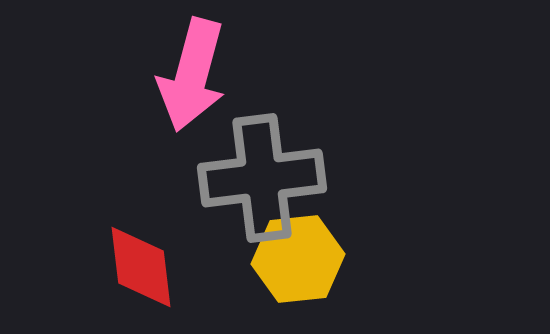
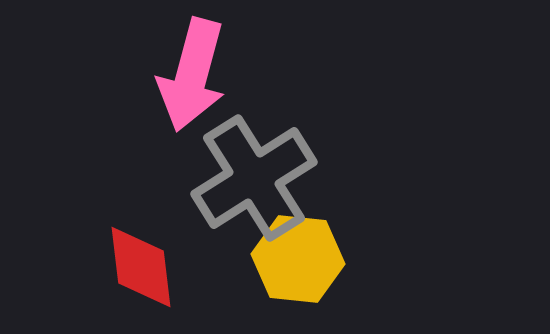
gray cross: moved 8 px left; rotated 25 degrees counterclockwise
yellow hexagon: rotated 12 degrees clockwise
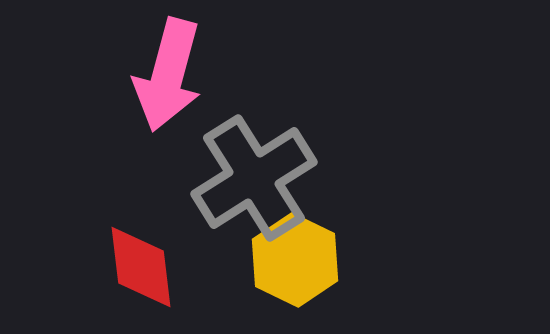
pink arrow: moved 24 px left
yellow hexagon: moved 3 px left, 1 px down; rotated 20 degrees clockwise
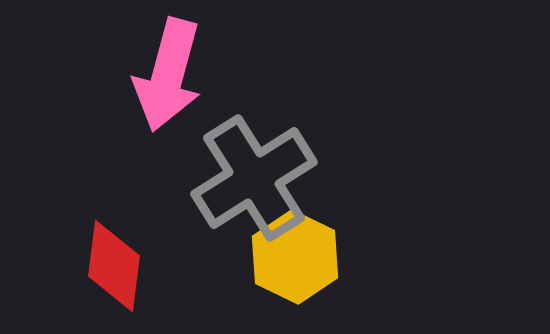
yellow hexagon: moved 3 px up
red diamond: moved 27 px left, 1 px up; rotated 14 degrees clockwise
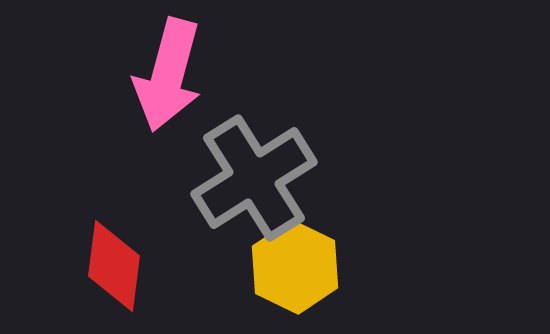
yellow hexagon: moved 10 px down
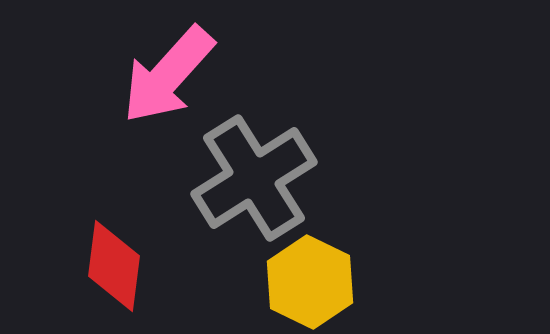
pink arrow: rotated 27 degrees clockwise
yellow hexagon: moved 15 px right, 15 px down
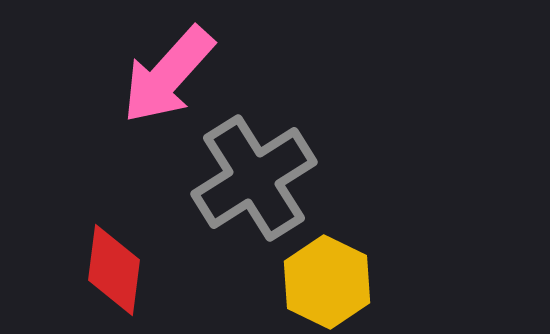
red diamond: moved 4 px down
yellow hexagon: moved 17 px right
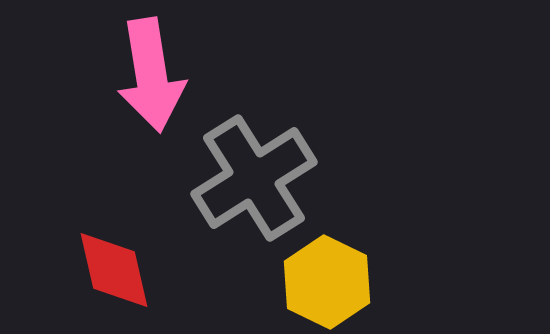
pink arrow: moved 17 px left; rotated 51 degrees counterclockwise
red diamond: rotated 20 degrees counterclockwise
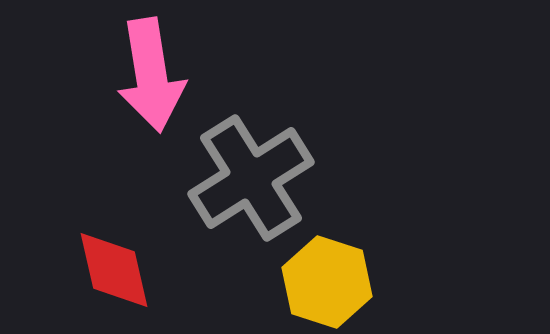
gray cross: moved 3 px left
yellow hexagon: rotated 8 degrees counterclockwise
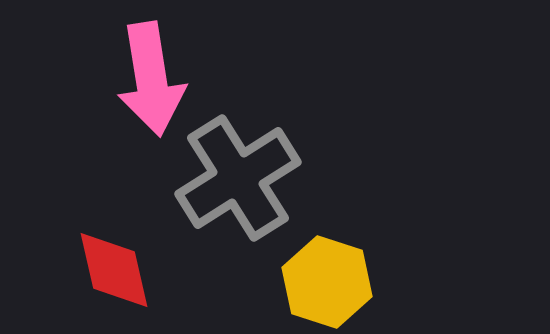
pink arrow: moved 4 px down
gray cross: moved 13 px left
